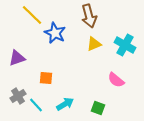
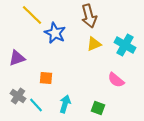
gray cross: rotated 21 degrees counterclockwise
cyan arrow: rotated 42 degrees counterclockwise
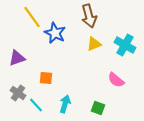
yellow line: moved 2 px down; rotated 10 degrees clockwise
gray cross: moved 3 px up
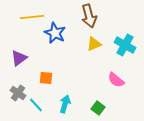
yellow line: rotated 60 degrees counterclockwise
purple triangle: moved 2 px right; rotated 18 degrees counterclockwise
green square: rotated 16 degrees clockwise
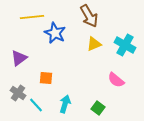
brown arrow: rotated 15 degrees counterclockwise
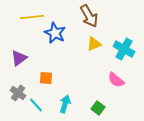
cyan cross: moved 1 px left, 4 px down
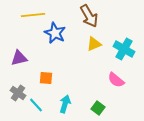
yellow line: moved 1 px right, 2 px up
purple triangle: rotated 24 degrees clockwise
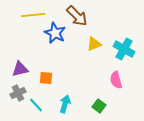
brown arrow: moved 12 px left; rotated 15 degrees counterclockwise
purple triangle: moved 1 px right, 11 px down
pink semicircle: rotated 36 degrees clockwise
gray cross: rotated 28 degrees clockwise
green square: moved 1 px right, 2 px up
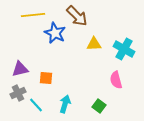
yellow triangle: rotated 21 degrees clockwise
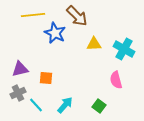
cyan arrow: moved 1 px down; rotated 24 degrees clockwise
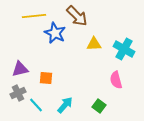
yellow line: moved 1 px right, 1 px down
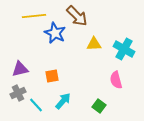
orange square: moved 6 px right, 2 px up; rotated 16 degrees counterclockwise
cyan arrow: moved 2 px left, 4 px up
